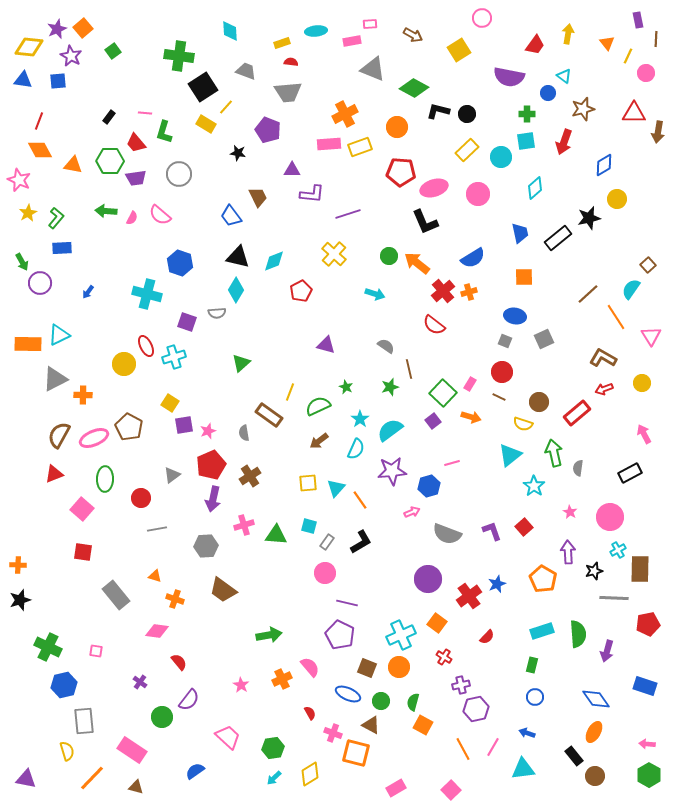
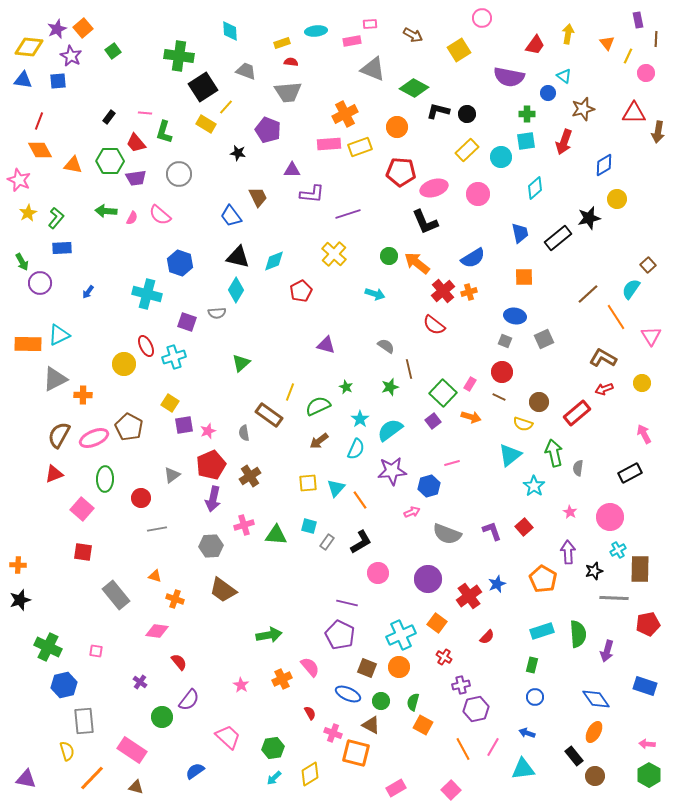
gray hexagon at (206, 546): moved 5 px right
pink circle at (325, 573): moved 53 px right
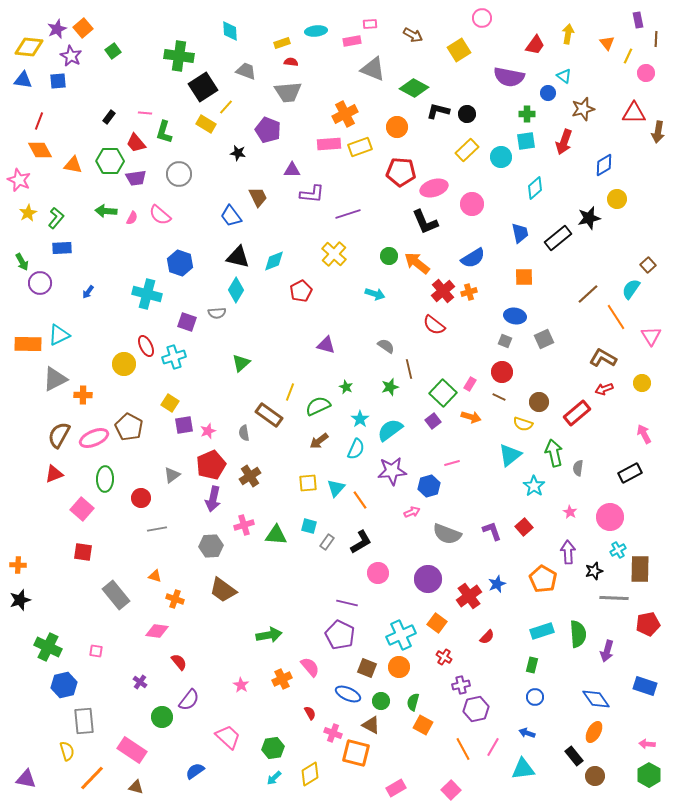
pink circle at (478, 194): moved 6 px left, 10 px down
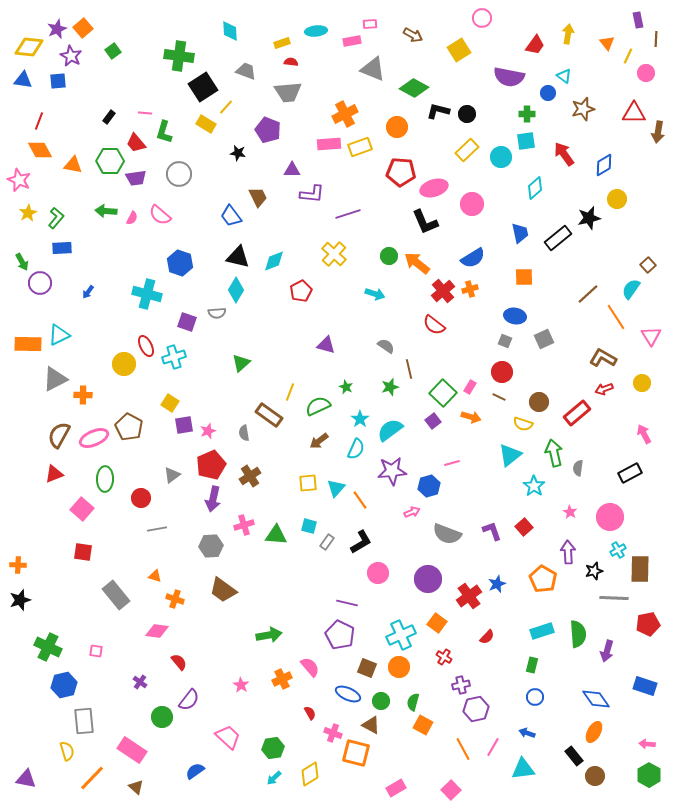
red arrow at (564, 142): moved 12 px down; rotated 125 degrees clockwise
orange cross at (469, 292): moved 1 px right, 3 px up
pink rectangle at (470, 384): moved 3 px down
brown triangle at (136, 787): rotated 28 degrees clockwise
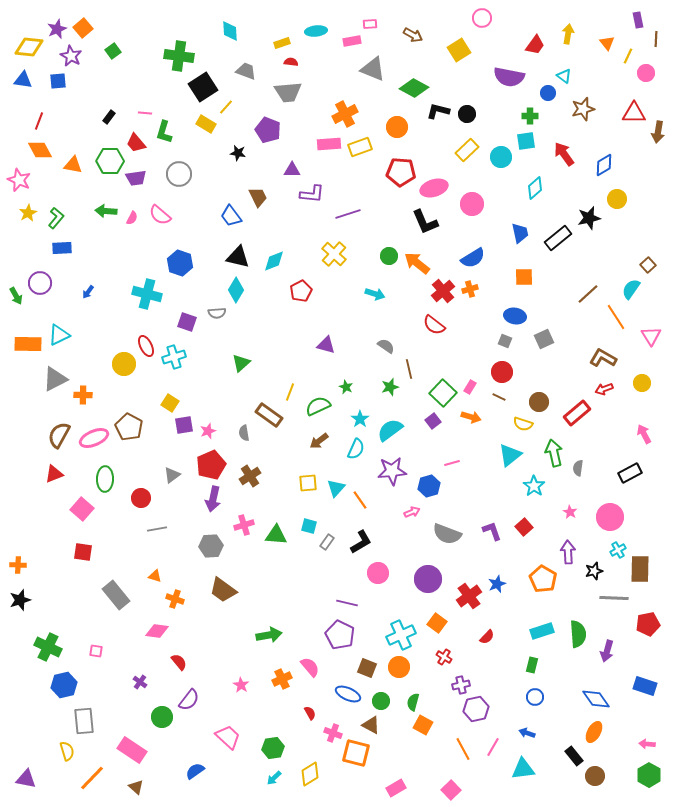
green cross at (527, 114): moved 3 px right, 2 px down
green arrow at (22, 262): moved 6 px left, 34 px down
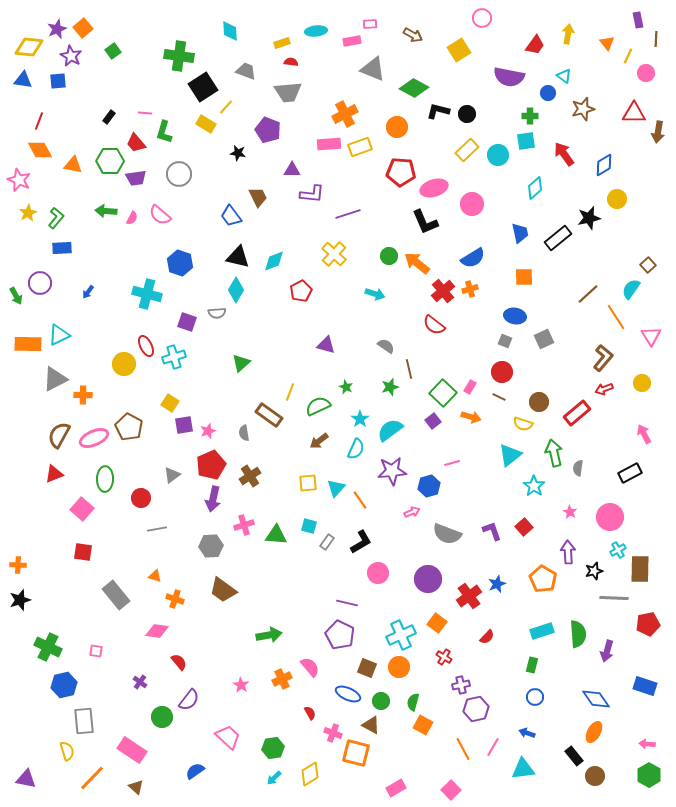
cyan circle at (501, 157): moved 3 px left, 2 px up
brown L-shape at (603, 358): rotated 100 degrees clockwise
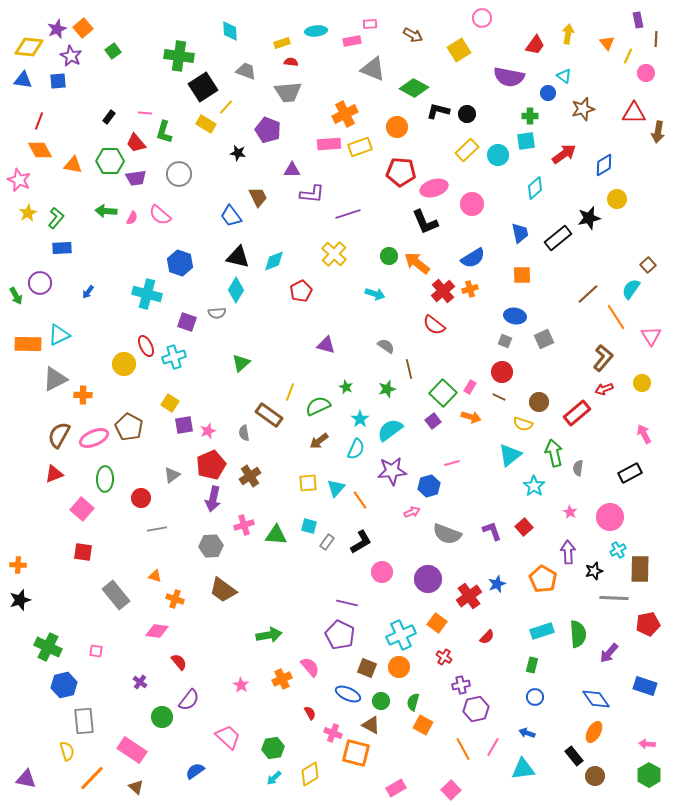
red arrow at (564, 154): rotated 90 degrees clockwise
orange square at (524, 277): moved 2 px left, 2 px up
green star at (390, 387): moved 3 px left, 2 px down
pink circle at (378, 573): moved 4 px right, 1 px up
purple arrow at (607, 651): moved 2 px right, 2 px down; rotated 25 degrees clockwise
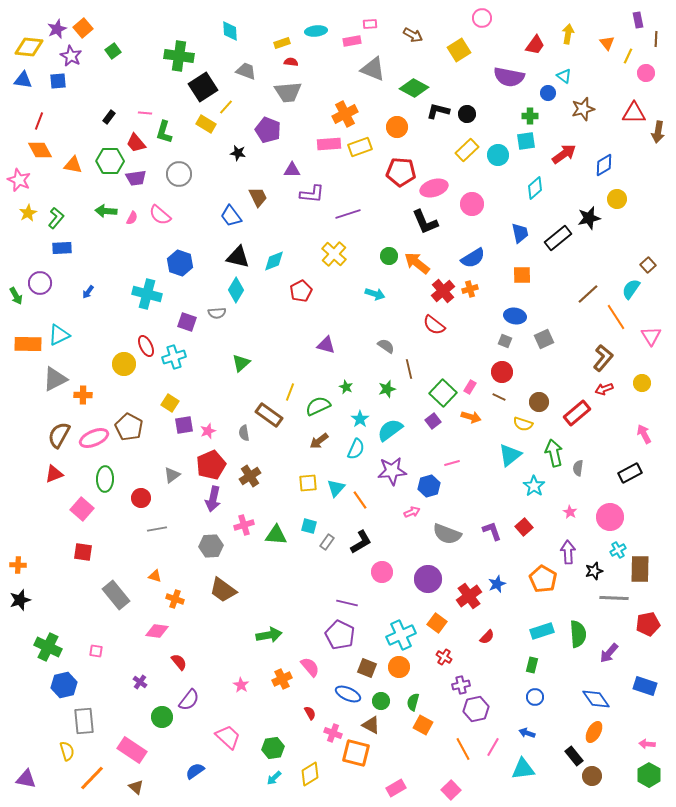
brown circle at (595, 776): moved 3 px left
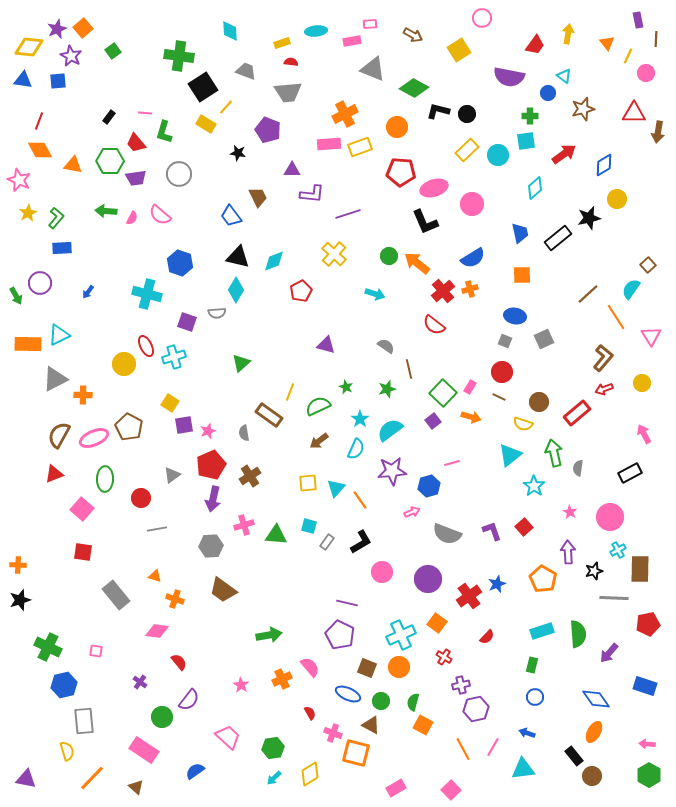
pink rectangle at (132, 750): moved 12 px right
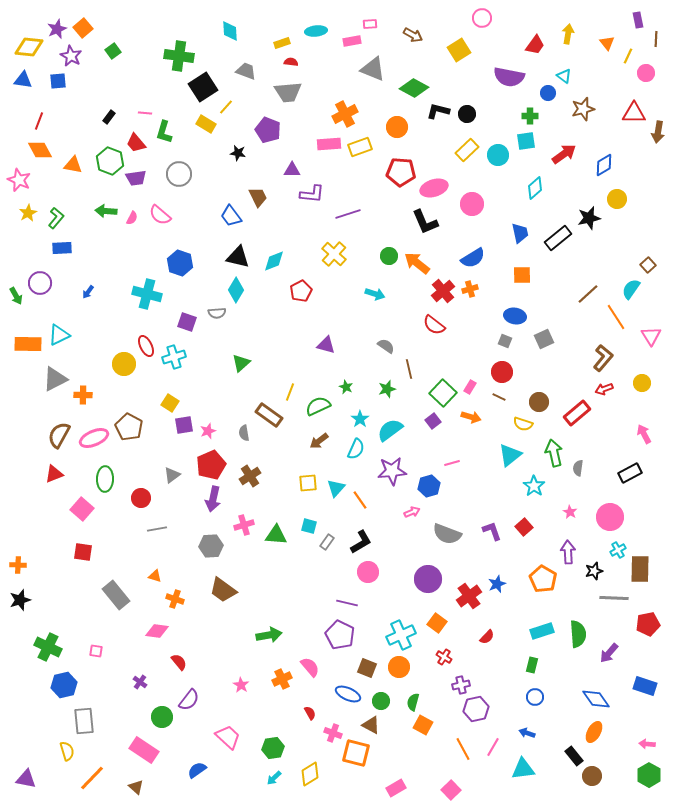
green hexagon at (110, 161): rotated 20 degrees clockwise
pink circle at (382, 572): moved 14 px left
blue semicircle at (195, 771): moved 2 px right, 1 px up
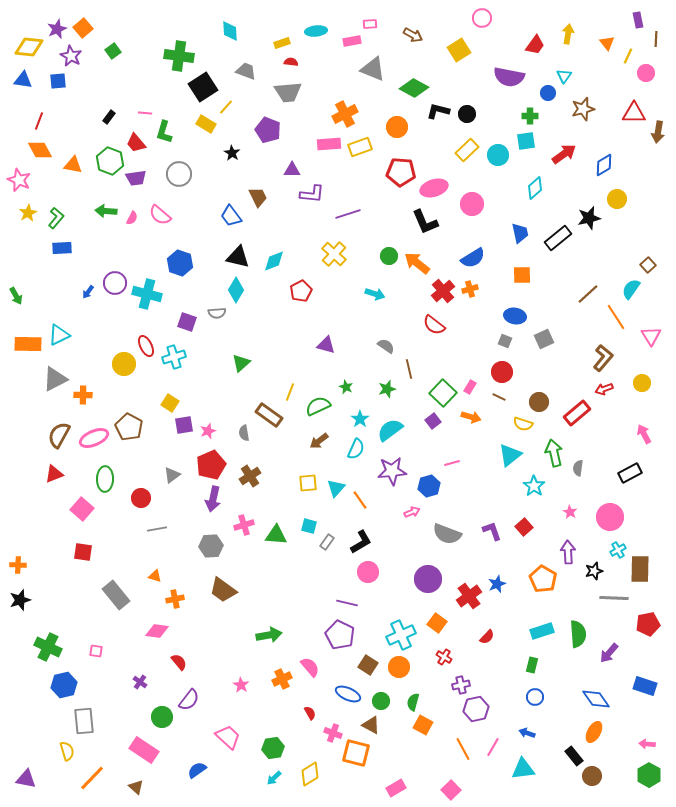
cyan triangle at (564, 76): rotated 28 degrees clockwise
black star at (238, 153): moved 6 px left; rotated 21 degrees clockwise
purple circle at (40, 283): moved 75 px right
orange cross at (175, 599): rotated 30 degrees counterclockwise
brown square at (367, 668): moved 1 px right, 3 px up; rotated 12 degrees clockwise
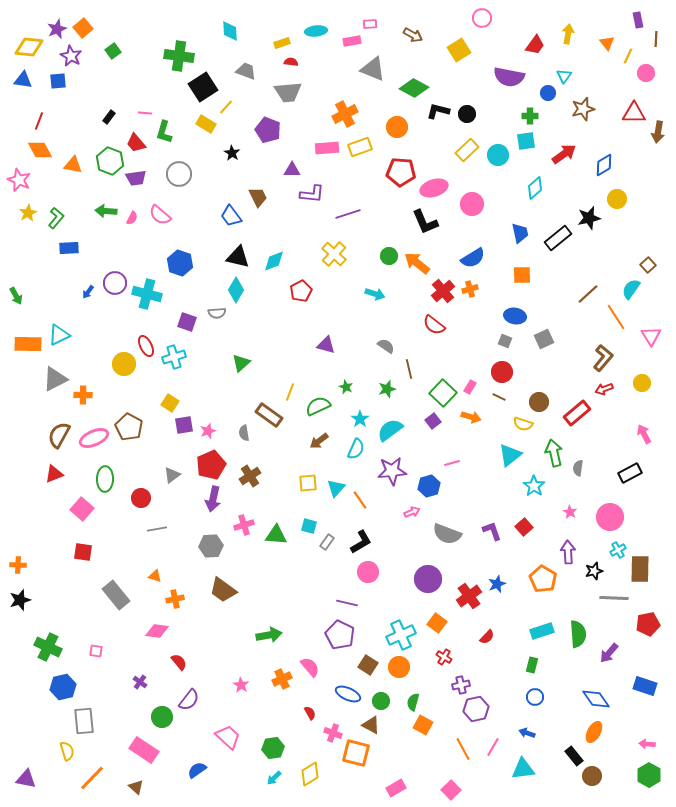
pink rectangle at (329, 144): moved 2 px left, 4 px down
blue rectangle at (62, 248): moved 7 px right
blue hexagon at (64, 685): moved 1 px left, 2 px down
